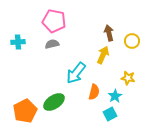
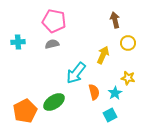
brown arrow: moved 6 px right, 13 px up
yellow circle: moved 4 px left, 2 px down
orange semicircle: rotated 28 degrees counterclockwise
cyan star: moved 3 px up
cyan square: moved 1 px down
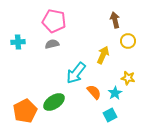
yellow circle: moved 2 px up
orange semicircle: rotated 28 degrees counterclockwise
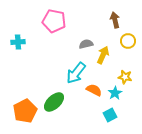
gray semicircle: moved 34 px right
yellow star: moved 3 px left, 1 px up
orange semicircle: moved 2 px up; rotated 21 degrees counterclockwise
green ellipse: rotated 10 degrees counterclockwise
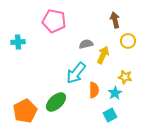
orange semicircle: rotated 63 degrees clockwise
green ellipse: moved 2 px right
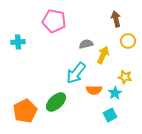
brown arrow: moved 1 px right, 1 px up
orange semicircle: rotated 91 degrees clockwise
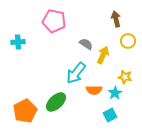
gray semicircle: rotated 48 degrees clockwise
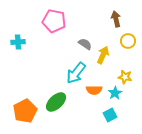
gray semicircle: moved 1 px left
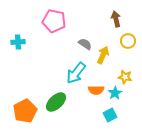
orange semicircle: moved 2 px right
